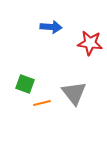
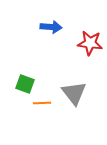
orange line: rotated 12 degrees clockwise
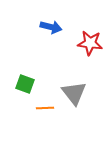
blue arrow: rotated 10 degrees clockwise
orange line: moved 3 px right, 5 px down
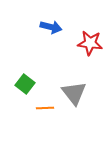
green square: rotated 18 degrees clockwise
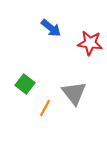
blue arrow: moved 1 px down; rotated 25 degrees clockwise
orange line: rotated 60 degrees counterclockwise
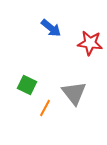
green square: moved 2 px right, 1 px down; rotated 12 degrees counterclockwise
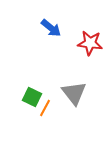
green square: moved 5 px right, 12 px down
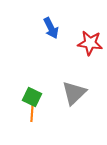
blue arrow: rotated 25 degrees clockwise
gray triangle: rotated 24 degrees clockwise
orange line: moved 13 px left, 5 px down; rotated 24 degrees counterclockwise
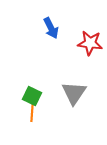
gray triangle: rotated 12 degrees counterclockwise
green square: moved 1 px up
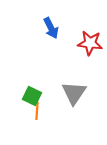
orange line: moved 5 px right, 2 px up
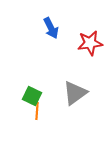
red star: rotated 15 degrees counterclockwise
gray triangle: moved 1 px right; rotated 20 degrees clockwise
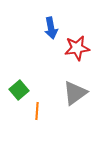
blue arrow: rotated 15 degrees clockwise
red star: moved 13 px left, 5 px down
green square: moved 13 px left, 6 px up; rotated 24 degrees clockwise
